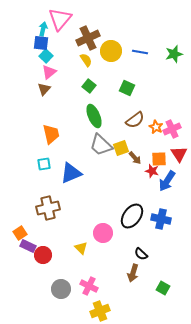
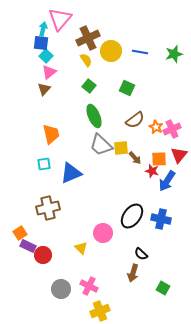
yellow square at (121, 148): rotated 14 degrees clockwise
red triangle at (179, 154): moved 1 px down; rotated 12 degrees clockwise
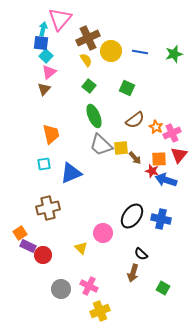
pink cross at (172, 129): moved 4 px down
blue arrow at (167, 181): moved 1 px left, 1 px up; rotated 75 degrees clockwise
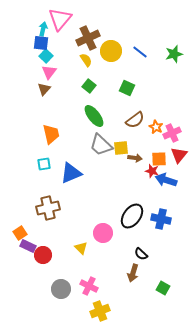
blue line at (140, 52): rotated 28 degrees clockwise
pink triangle at (49, 72): rotated 14 degrees counterclockwise
green ellipse at (94, 116): rotated 15 degrees counterclockwise
brown arrow at (135, 158): rotated 40 degrees counterclockwise
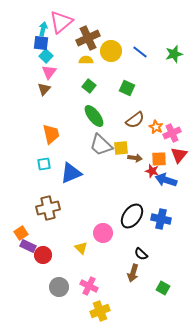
pink triangle at (60, 19): moved 1 px right, 3 px down; rotated 10 degrees clockwise
yellow semicircle at (86, 60): rotated 56 degrees counterclockwise
orange square at (20, 233): moved 1 px right
gray circle at (61, 289): moved 2 px left, 2 px up
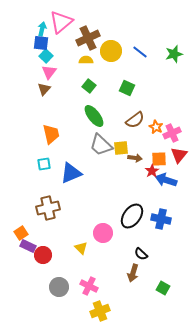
cyan arrow at (43, 29): moved 1 px left
red star at (152, 171): rotated 24 degrees clockwise
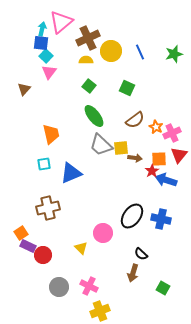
blue line at (140, 52): rotated 28 degrees clockwise
brown triangle at (44, 89): moved 20 px left
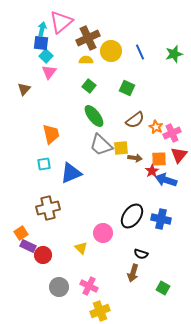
black semicircle at (141, 254): rotated 24 degrees counterclockwise
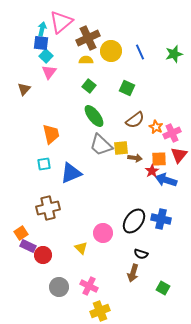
black ellipse at (132, 216): moved 2 px right, 5 px down
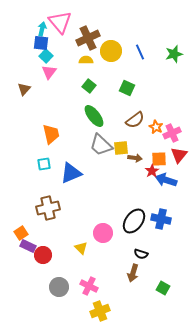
pink triangle at (61, 22): moved 1 px left; rotated 30 degrees counterclockwise
